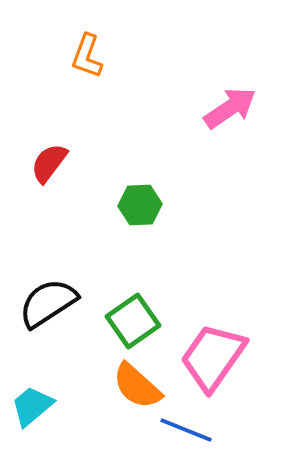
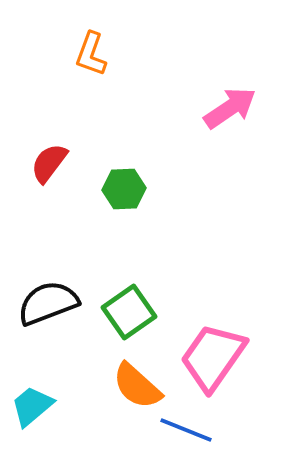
orange L-shape: moved 4 px right, 2 px up
green hexagon: moved 16 px left, 16 px up
black semicircle: rotated 12 degrees clockwise
green square: moved 4 px left, 9 px up
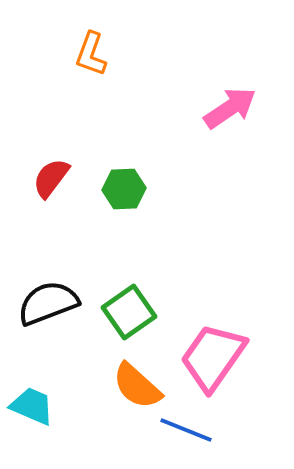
red semicircle: moved 2 px right, 15 px down
cyan trapezoid: rotated 63 degrees clockwise
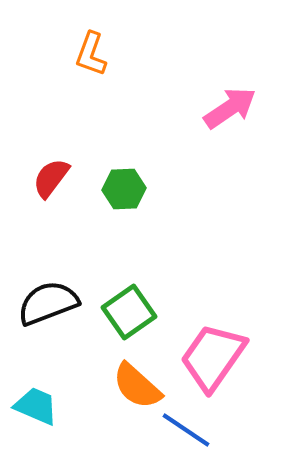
cyan trapezoid: moved 4 px right
blue line: rotated 12 degrees clockwise
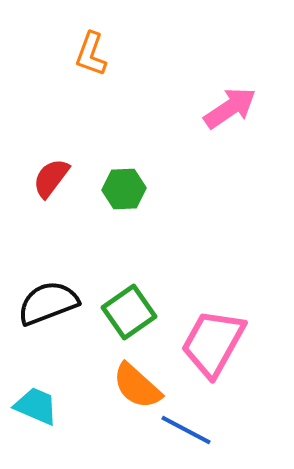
pink trapezoid: moved 14 px up; rotated 6 degrees counterclockwise
blue line: rotated 6 degrees counterclockwise
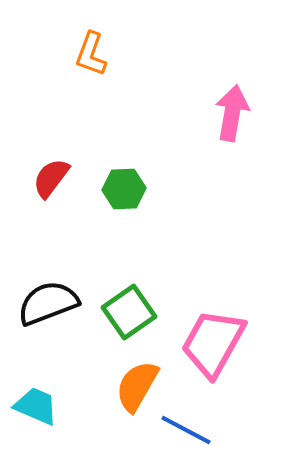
pink arrow: moved 2 px right, 5 px down; rotated 46 degrees counterclockwise
orange semicircle: rotated 78 degrees clockwise
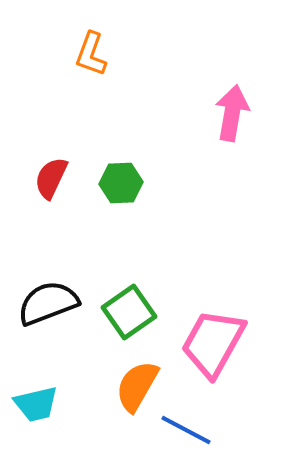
red semicircle: rotated 12 degrees counterclockwise
green hexagon: moved 3 px left, 6 px up
cyan trapezoid: moved 2 px up; rotated 144 degrees clockwise
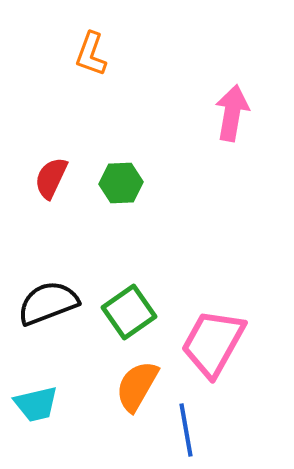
blue line: rotated 52 degrees clockwise
